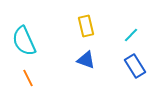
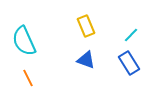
yellow rectangle: rotated 10 degrees counterclockwise
blue rectangle: moved 6 px left, 3 px up
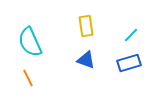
yellow rectangle: rotated 15 degrees clockwise
cyan semicircle: moved 6 px right, 1 px down
blue rectangle: rotated 75 degrees counterclockwise
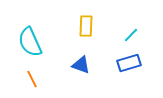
yellow rectangle: rotated 10 degrees clockwise
blue triangle: moved 5 px left, 5 px down
orange line: moved 4 px right, 1 px down
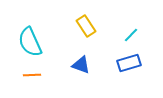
yellow rectangle: rotated 35 degrees counterclockwise
orange line: moved 4 px up; rotated 66 degrees counterclockwise
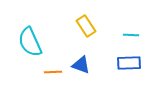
cyan line: rotated 49 degrees clockwise
blue rectangle: rotated 15 degrees clockwise
orange line: moved 21 px right, 3 px up
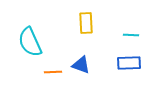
yellow rectangle: moved 3 px up; rotated 30 degrees clockwise
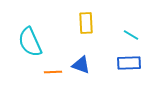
cyan line: rotated 28 degrees clockwise
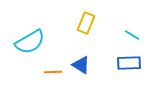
yellow rectangle: rotated 25 degrees clockwise
cyan line: moved 1 px right
cyan semicircle: rotated 96 degrees counterclockwise
blue triangle: rotated 12 degrees clockwise
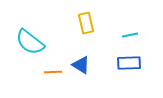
yellow rectangle: rotated 35 degrees counterclockwise
cyan line: moved 2 px left; rotated 42 degrees counterclockwise
cyan semicircle: rotated 68 degrees clockwise
